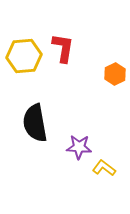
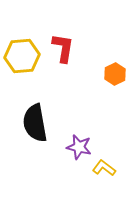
yellow hexagon: moved 2 px left
purple star: rotated 10 degrees clockwise
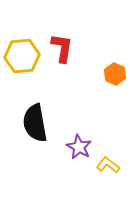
red L-shape: moved 1 px left
orange hexagon: rotated 10 degrees counterclockwise
purple star: rotated 15 degrees clockwise
yellow L-shape: moved 4 px right, 3 px up
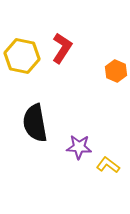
red L-shape: rotated 24 degrees clockwise
yellow hexagon: rotated 16 degrees clockwise
orange hexagon: moved 1 px right, 3 px up
purple star: rotated 25 degrees counterclockwise
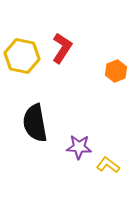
orange hexagon: rotated 15 degrees clockwise
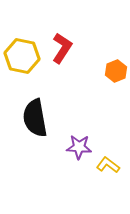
black semicircle: moved 5 px up
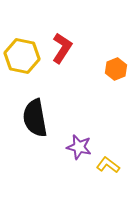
orange hexagon: moved 2 px up
purple star: rotated 10 degrees clockwise
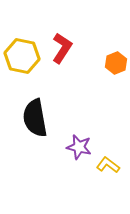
orange hexagon: moved 6 px up
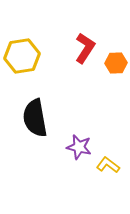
red L-shape: moved 23 px right
yellow hexagon: rotated 20 degrees counterclockwise
orange hexagon: rotated 20 degrees clockwise
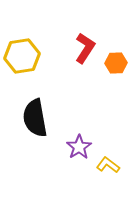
purple star: rotated 25 degrees clockwise
